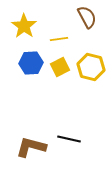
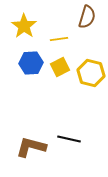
brown semicircle: rotated 45 degrees clockwise
yellow hexagon: moved 6 px down
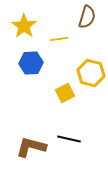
yellow square: moved 5 px right, 26 px down
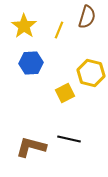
yellow line: moved 9 px up; rotated 60 degrees counterclockwise
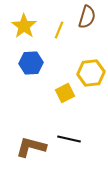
yellow hexagon: rotated 20 degrees counterclockwise
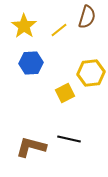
yellow line: rotated 30 degrees clockwise
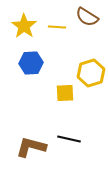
brown semicircle: rotated 105 degrees clockwise
yellow line: moved 2 px left, 3 px up; rotated 42 degrees clockwise
yellow hexagon: rotated 12 degrees counterclockwise
yellow square: rotated 24 degrees clockwise
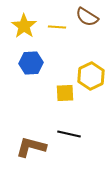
yellow hexagon: moved 3 px down; rotated 8 degrees counterclockwise
black line: moved 5 px up
